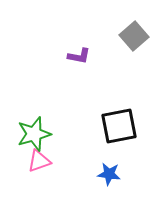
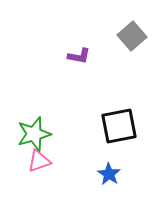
gray square: moved 2 px left
blue star: rotated 25 degrees clockwise
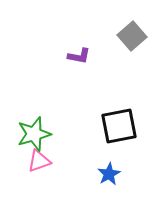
blue star: rotated 10 degrees clockwise
